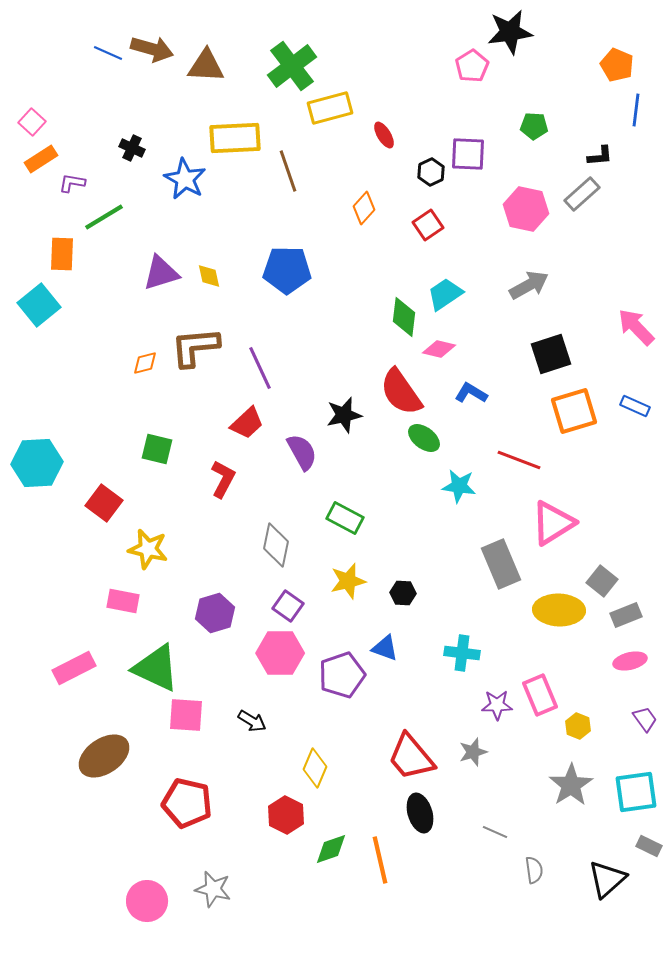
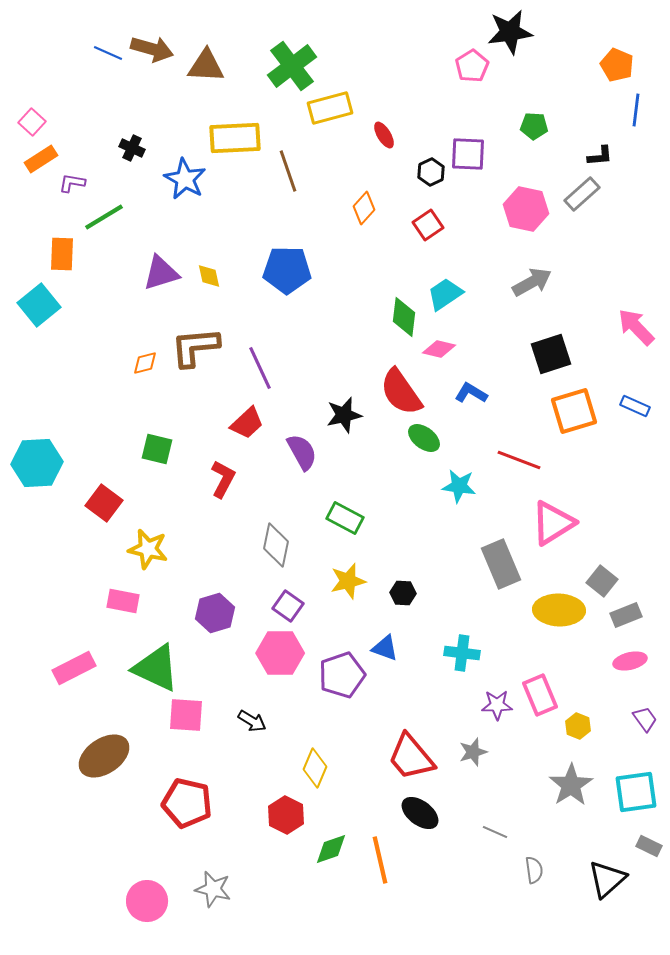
gray arrow at (529, 285): moved 3 px right, 3 px up
black ellipse at (420, 813): rotated 36 degrees counterclockwise
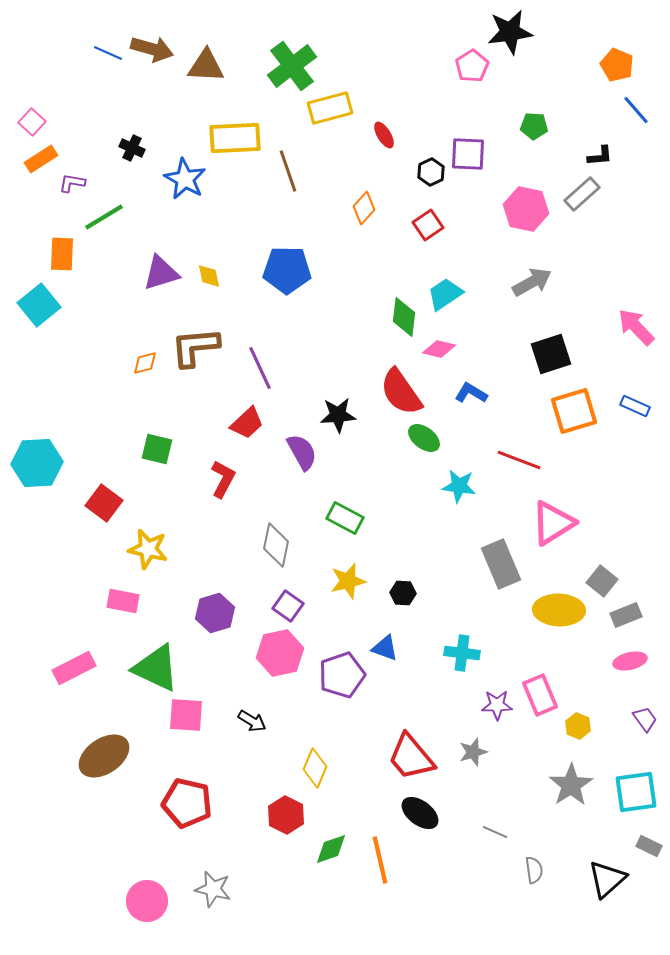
blue line at (636, 110): rotated 48 degrees counterclockwise
black star at (344, 415): moved 6 px left; rotated 9 degrees clockwise
pink hexagon at (280, 653): rotated 12 degrees counterclockwise
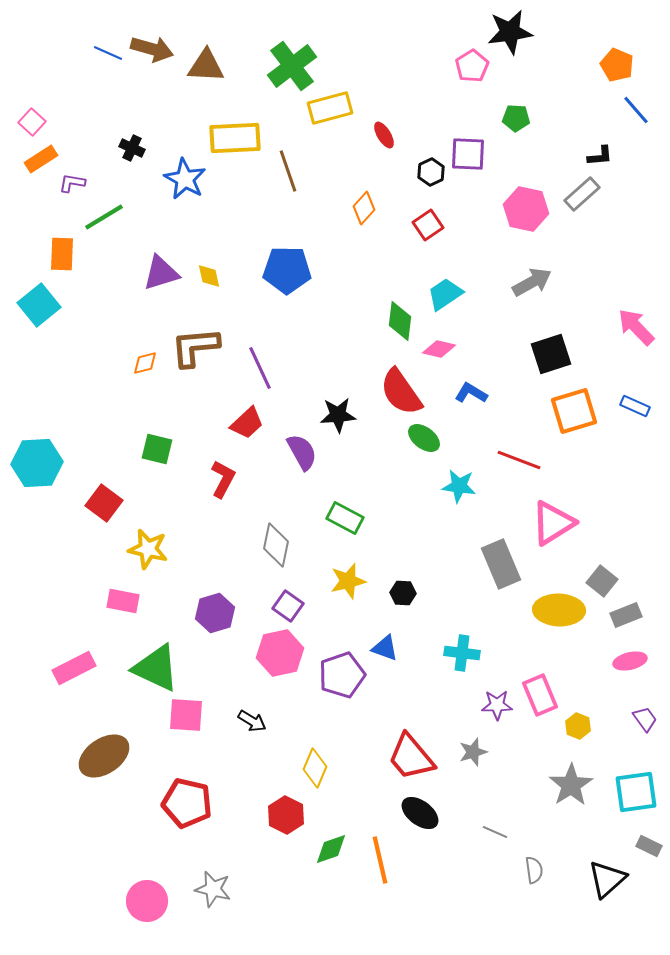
green pentagon at (534, 126): moved 18 px left, 8 px up
green diamond at (404, 317): moved 4 px left, 4 px down
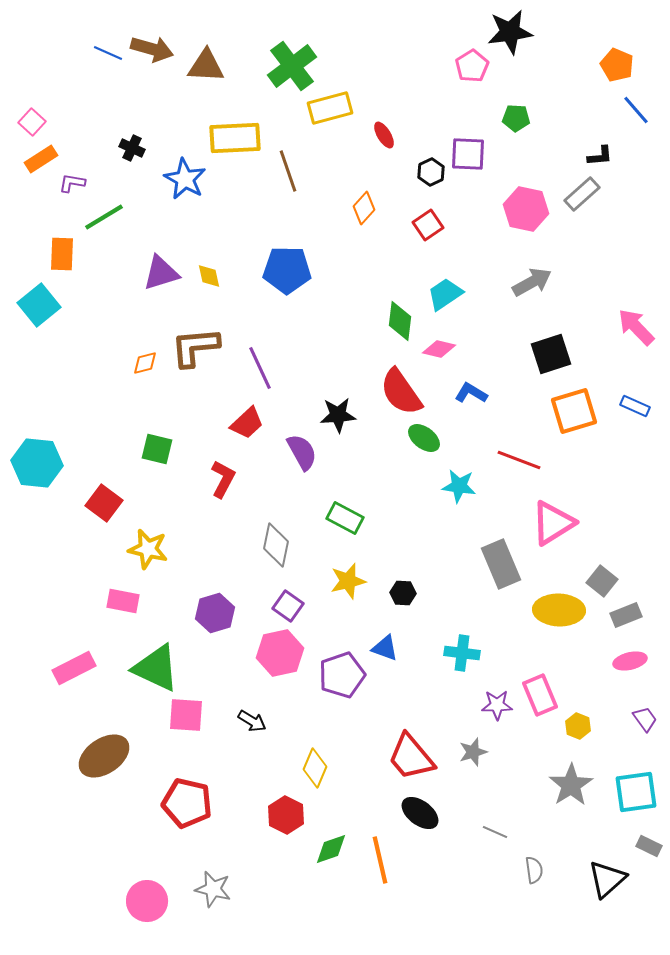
cyan hexagon at (37, 463): rotated 9 degrees clockwise
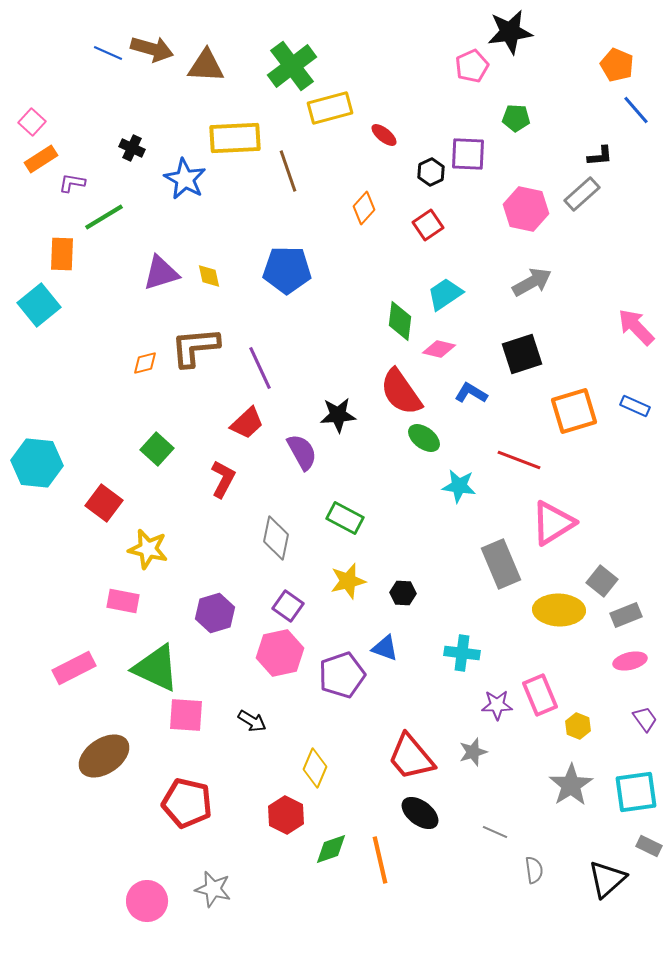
pink pentagon at (472, 66): rotated 8 degrees clockwise
red ellipse at (384, 135): rotated 20 degrees counterclockwise
black square at (551, 354): moved 29 px left
green square at (157, 449): rotated 28 degrees clockwise
gray diamond at (276, 545): moved 7 px up
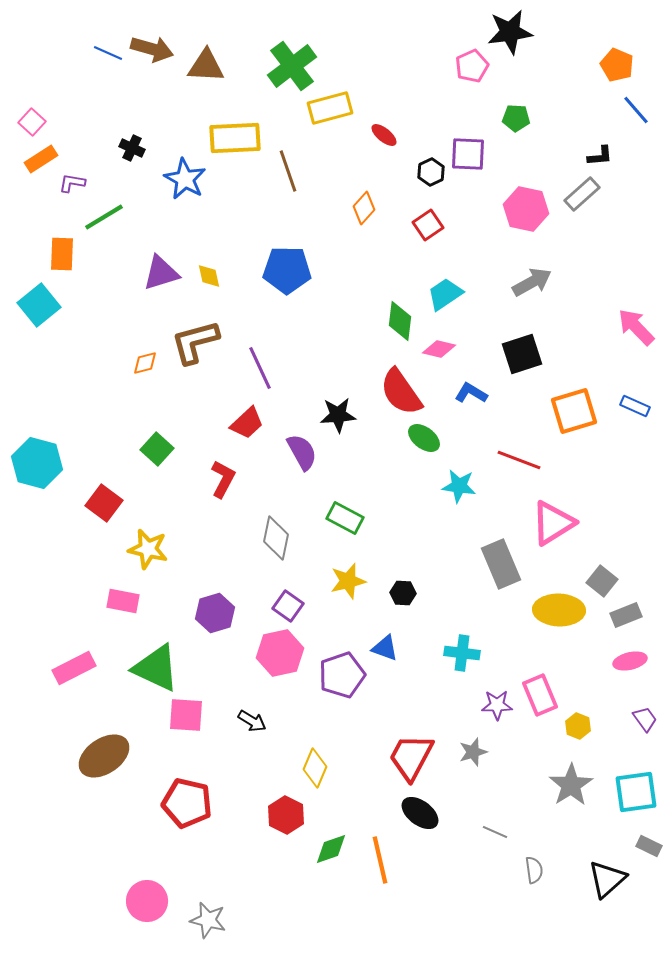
brown L-shape at (195, 347): moved 5 px up; rotated 10 degrees counterclockwise
cyan hexagon at (37, 463): rotated 9 degrees clockwise
red trapezoid at (411, 757): rotated 68 degrees clockwise
gray star at (213, 889): moved 5 px left, 31 px down
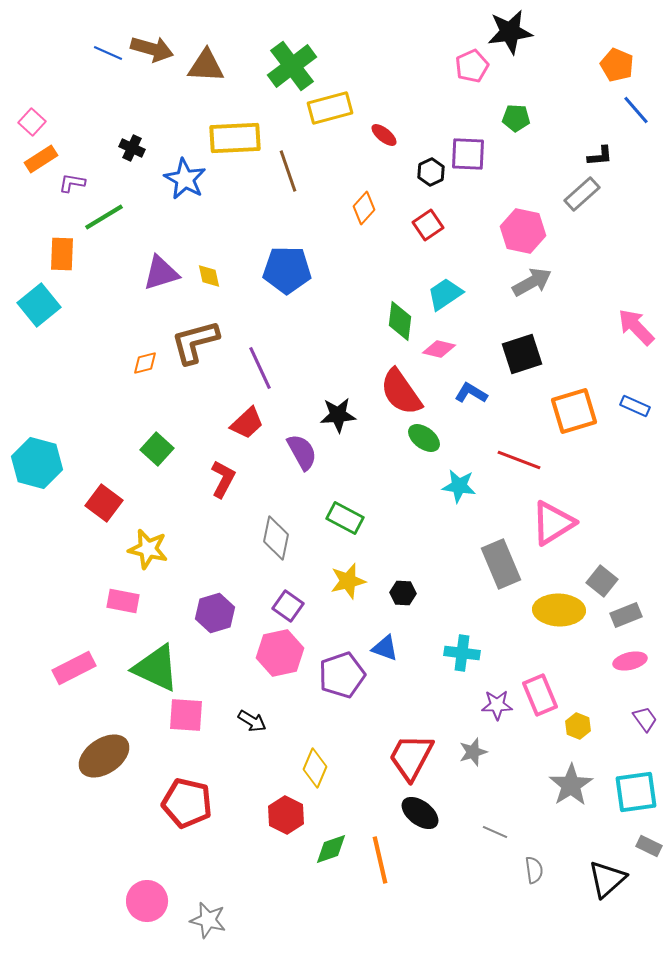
pink hexagon at (526, 209): moved 3 px left, 22 px down
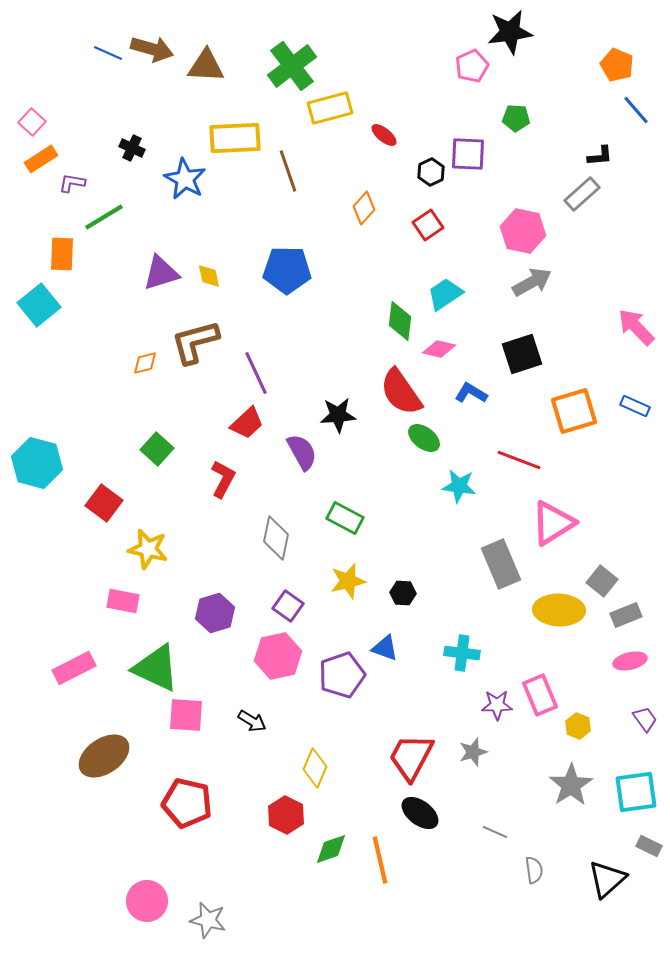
purple line at (260, 368): moved 4 px left, 5 px down
pink hexagon at (280, 653): moved 2 px left, 3 px down
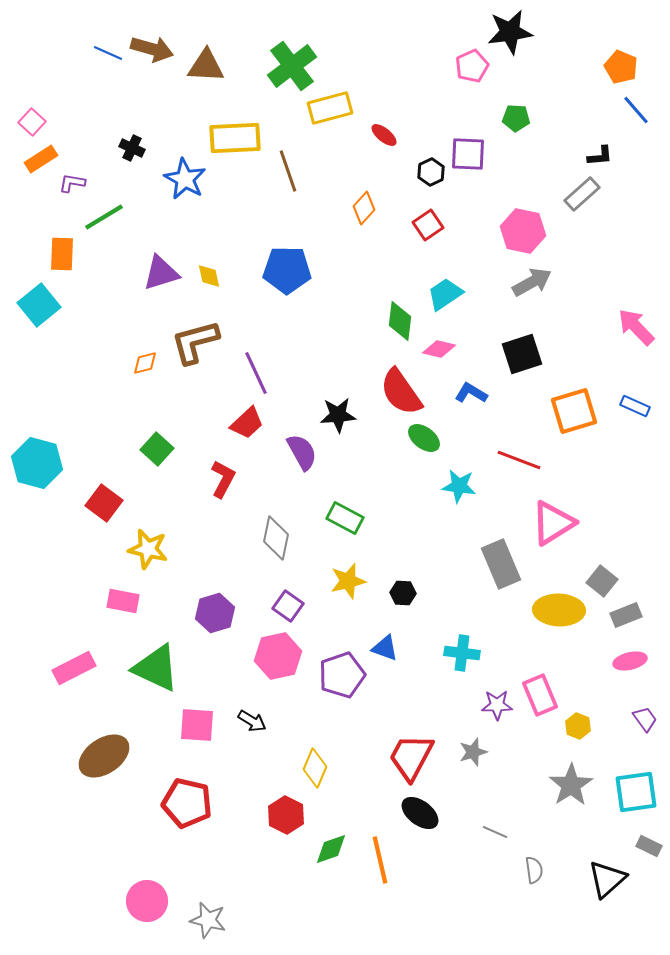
orange pentagon at (617, 65): moved 4 px right, 2 px down
pink square at (186, 715): moved 11 px right, 10 px down
